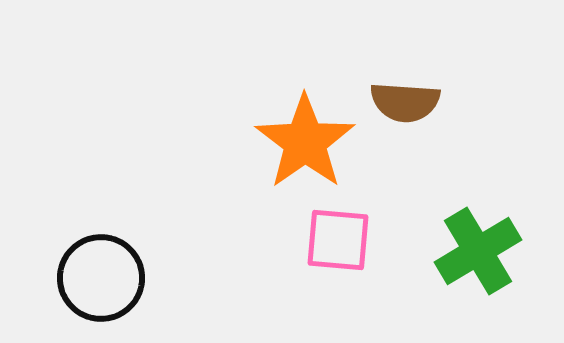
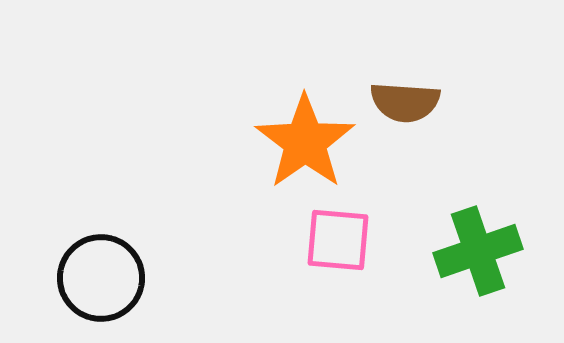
green cross: rotated 12 degrees clockwise
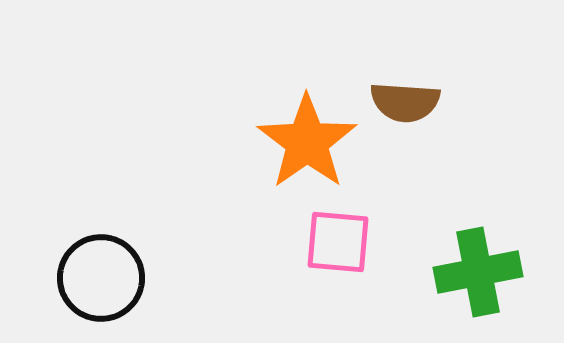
orange star: moved 2 px right
pink square: moved 2 px down
green cross: moved 21 px down; rotated 8 degrees clockwise
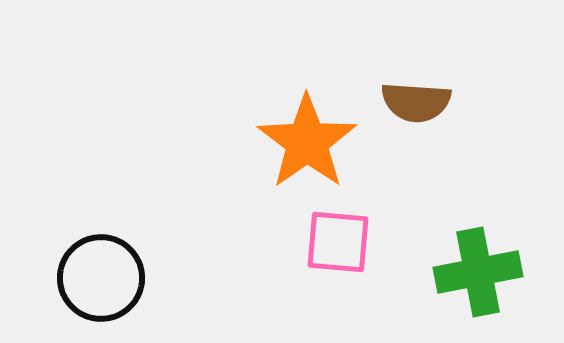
brown semicircle: moved 11 px right
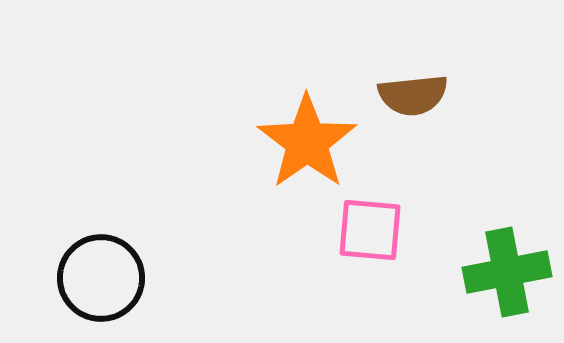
brown semicircle: moved 3 px left, 7 px up; rotated 10 degrees counterclockwise
pink square: moved 32 px right, 12 px up
green cross: moved 29 px right
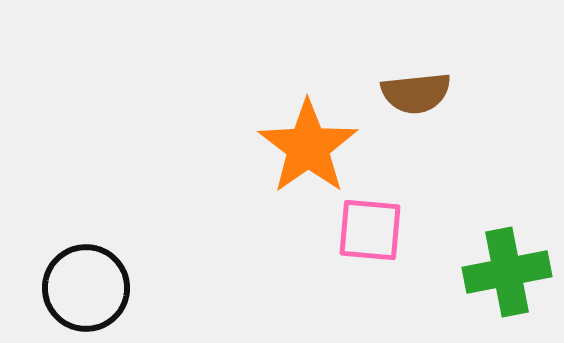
brown semicircle: moved 3 px right, 2 px up
orange star: moved 1 px right, 5 px down
black circle: moved 15 px left, 10 px down
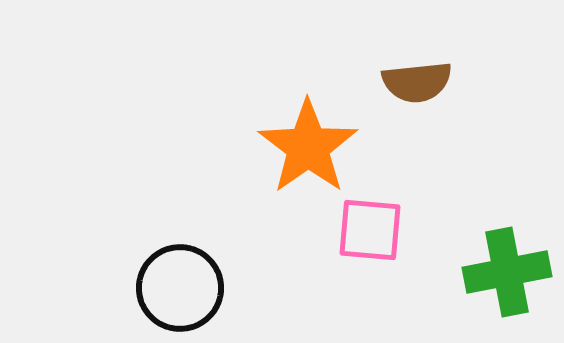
brown semicircle: moved 1 px right, 11 px up
black circle: moved 94 px right
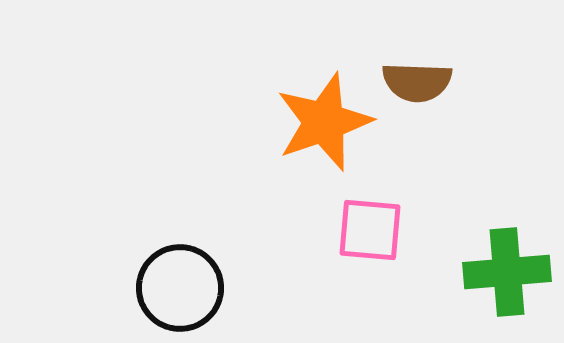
brown semicircle: rotated 8 degrees clockwise
orange star: moved 16 px right, 25 px up; rotated 16 degrees clockwise
green cross: rotated 6 degrees clockwise
